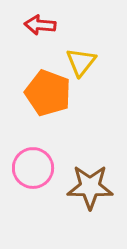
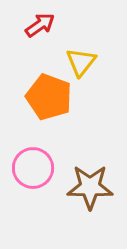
red arrow: rotated 140 degrees clockwise
orange pentagon: moved 1 px right, 4 px down
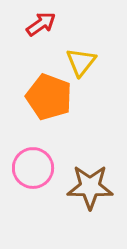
red arrow: moved 1 px right, 1 px up
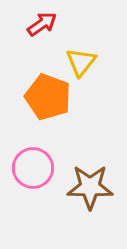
red arrow: moved 1 px right
orange pentagon: moved 1 px left
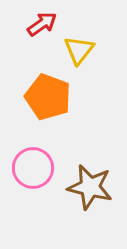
yellow triangle: moved 2 px left, 12 px up
brown star: rotated 12 degrees clockwise
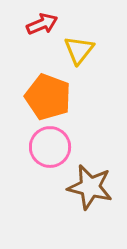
red arrow: rotated 12 degrees clockwise
pink circle: moved 17 px right, 21 px up
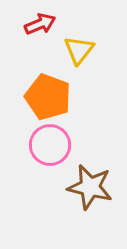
red arrow: moved 2 px left
pink circle: moved 2 px up
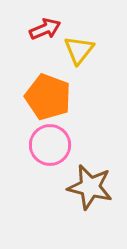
red arrow: moved 5 px right, 5 px down
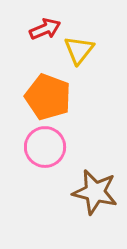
pink circle: moved 5 px left, 2 px down
brown star: moved 5 px right, 5 px down
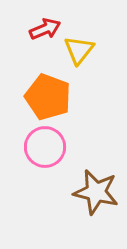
brown star: moved 1 px right
